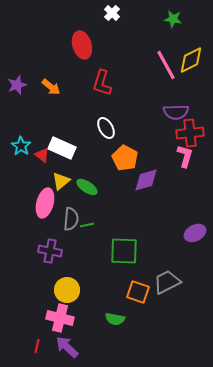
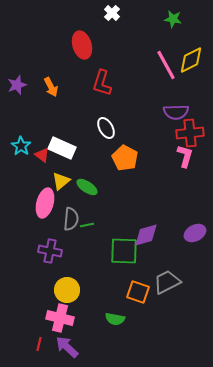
orange arrow: rotated 24 degrees clockwise
purple diamond: moved 55 px down
red line: moved 2 px right, 2 px up
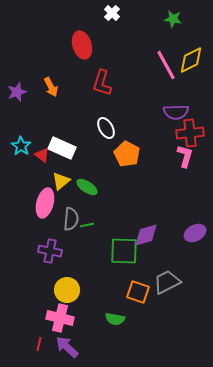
purple star: moved 7 px down
orange pentagon: moved 2 px right, 4 px up
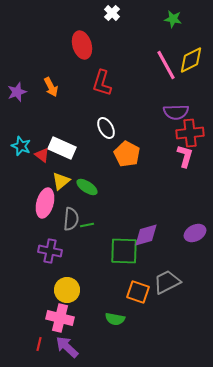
cyan star: rotated 12 degrees counterclockwise
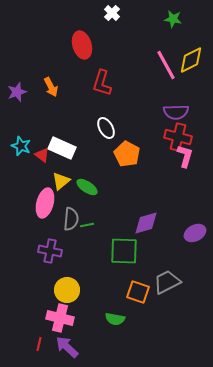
red cross: moved 12 px left, 4 px down; rotated 20 degrees clockwise
purple diamond: moved 12 px up
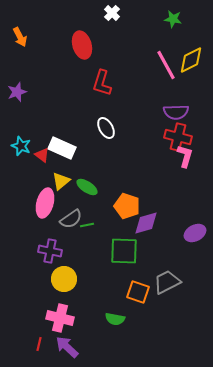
orange arrow: moved 31 px left, 50 px up
orange pentagon: moved 52 px down; rotated 10 degrees counterclockwise
gray semicircle: rotated 50 degrees clockwise
yellow circle: moved 3 px left, 11 px up
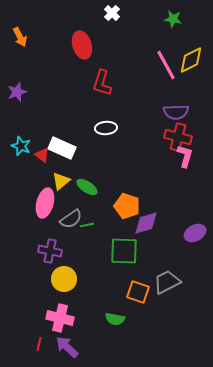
white ellipse: rotated 65 degrees counterclockwise
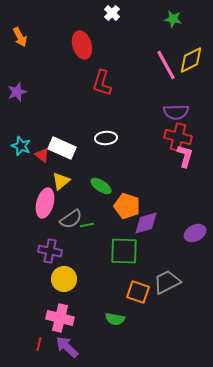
white ellipse: moved 10 px down
green ellipse: moved 14 px right, 1 px up
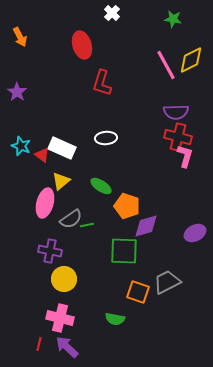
purple star: rotated 18 degrees counterclockwise
purple diamond: moved 3 px down
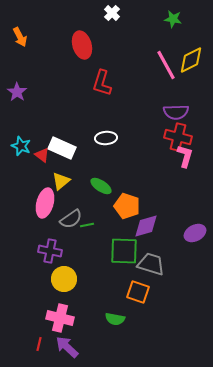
gray trapezoid: moved 16 px left, 18 px up; rotated 44 degrees clockwise
